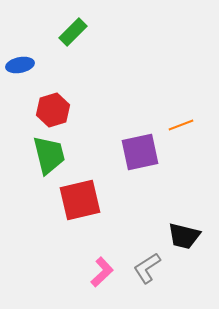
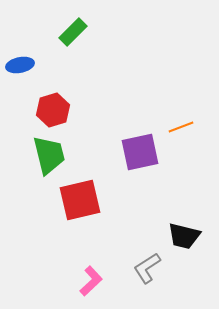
orange line: moved 2 px down
pink L-shape: moved 11 px left, 9 px down
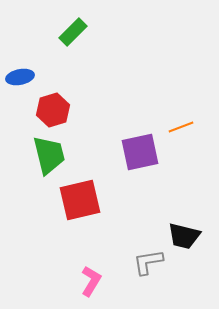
blue ellipse: moved 12 px down
gray L-shape: moved 1 px right, 6 px up; rotated 24 degrees clockwise
pink L-shape: rotated 16 degrees counterclockwise
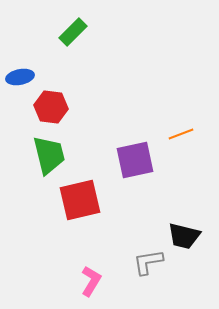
red hexagon: moved 2 px left, 3 px up; rotated 24 degrees clockwise
orange line: moved 7 px down
purple square: moved 5 px left, 8 px down
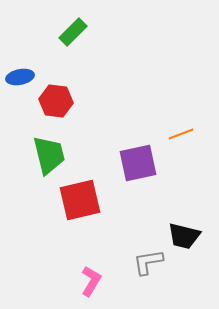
red hexagon: moved 5 px right, 6 px up
purple square: moved 3 px right, 3 px down
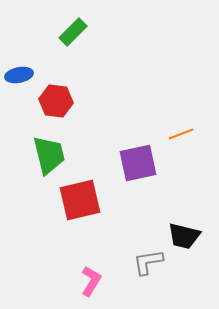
blue ellipse: moved 1 px left, 2 px up
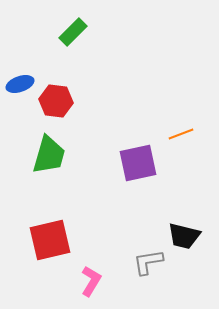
blue ellipse: moved 1 px right, 9 px down; rotated 8 degrees counterclockwise
green trapezoid: rotated 30 degrees clockwise
red square: moved 30 px left, 40 px down
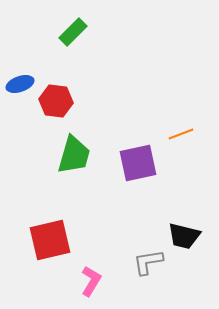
green trapezoid: moved 25 px right
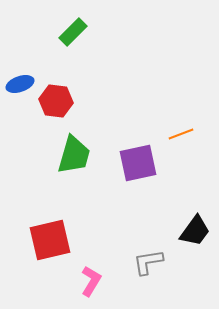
black trapezoid: moved 11 px right, 5 px up; rotated 68 degrees counterclockwise
